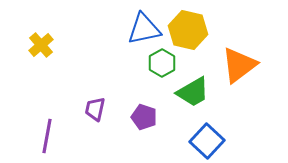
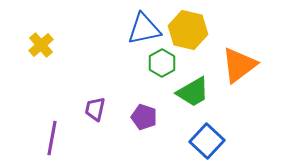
purple line: moved 5 px right, 2 px down
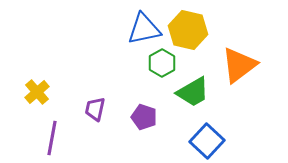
yellow cross: moved 4 px left, 47 px down
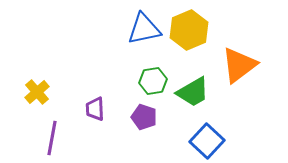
yellow hexagon: moved 1 px right; rotated 24 degrees clockwise
green hexagon: moved 9 px left, 18 px down; rotated 20 degrees clockwise
purple trapezoid: rotated 15 degrees counterclockwise
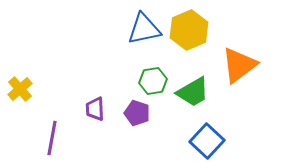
yellow cross: moved 17 px left, 3 px up
purple pentagon: moved 7 px left, 4 px up
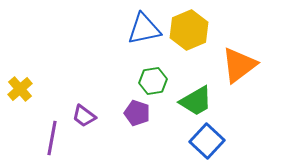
green trapezoid: moved 3 px right, 9 px down
purple trapezoid: moved 11 px left, 7 px down; rotated 50 degrees counterclockwise
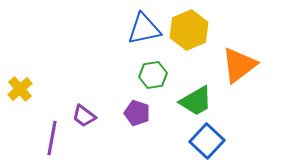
green hexagon: moved 6 px up
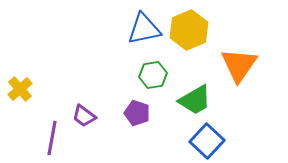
orange triangle: rotated 18 degrees counterclockwise
green trapezoid: moved 1 px left, 1 px up
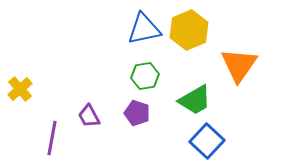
green hexagon: moved 8 px left, 1 px down
purple trapezoid: moved 5 px right; rotated 25 degrees clockwise
